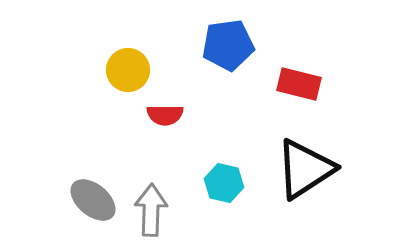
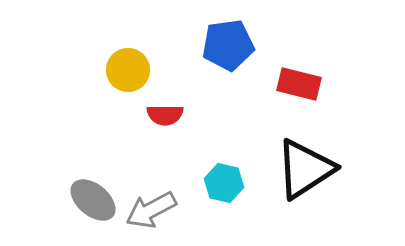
gray arrow: rotated 120 degrees counterclockwise
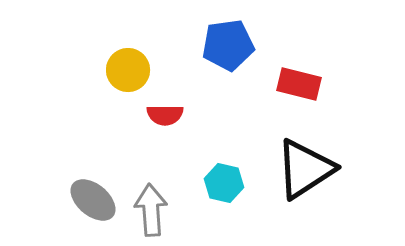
gray arrow: rotated 114 degrees clockwise
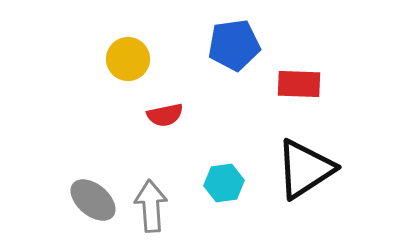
blue pentagon: moved 6 px right
yellow circle: moved 11 px up
red rectangle: rotated 12 degrees counterclockwise
red semicircle: rotated 12 degrees counterclockwise
cyan hexagon: rotated 21 degrees counterclockwise
gray arrow: moved 4 px up
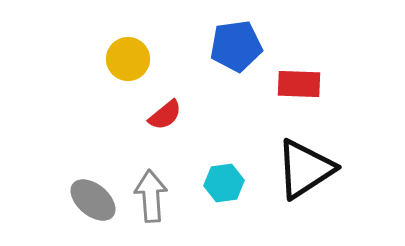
blue pentagon: moved 2 px right, 1 px down
red semicircle: rotated 27 degrees counterclockwise
gray arrow: moved 10 px up
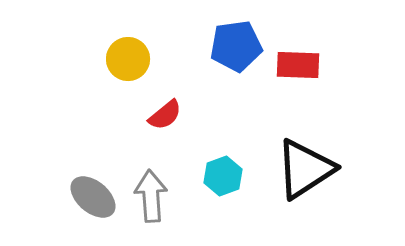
red rectangle: moved 1 px left, 19 px up
cyan hexagon: moved 1 px left, 7 px up; rotated 12 degrees counterclockwise
gray ellipse: moved 3 px up
